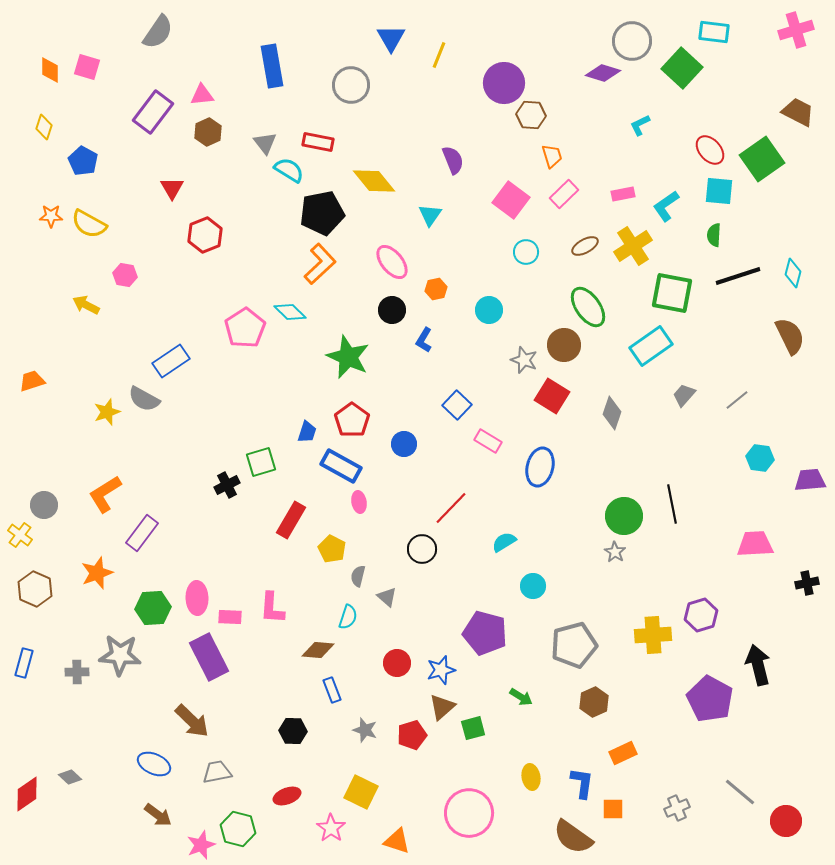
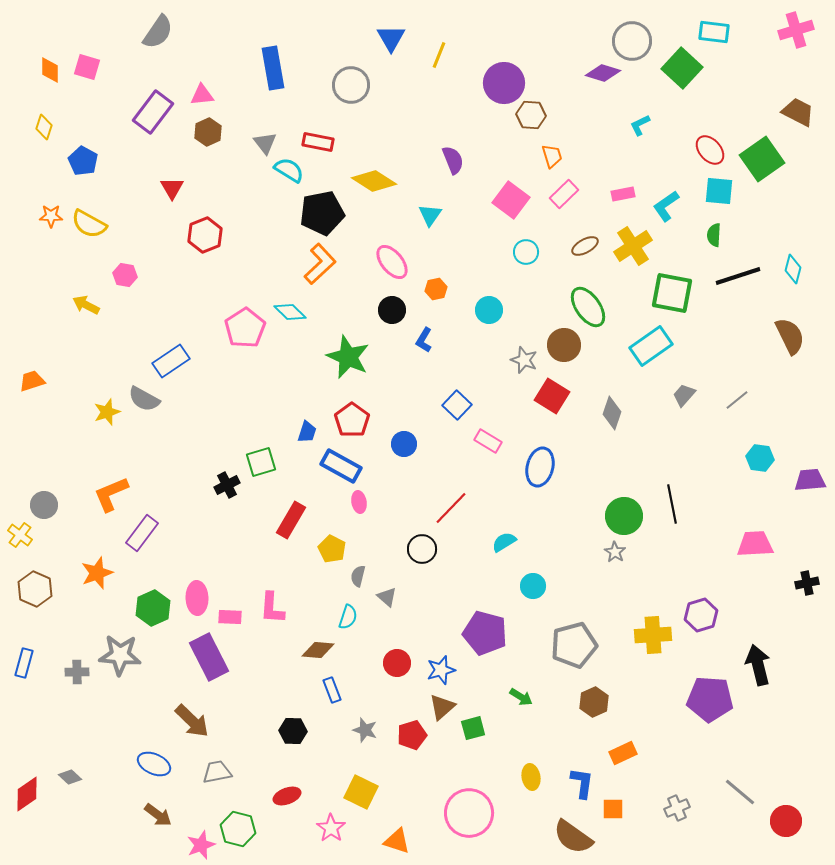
blue rectangle at (272, 66): moved 1 px right, 2 px down
yellow diamond at (374, 181): rotated 18 degrees counterclockwise
cyan diamond at (793, 273): moved 4 px up
orange L-shape at (105, 494): moved 6 px right; rotated 9 degrees clockwise
green hexagon at (153, 608): rotated 20 degrees counterclockwise
purple pentagon at (710, 699): rotated 24 degrees counterclockwise
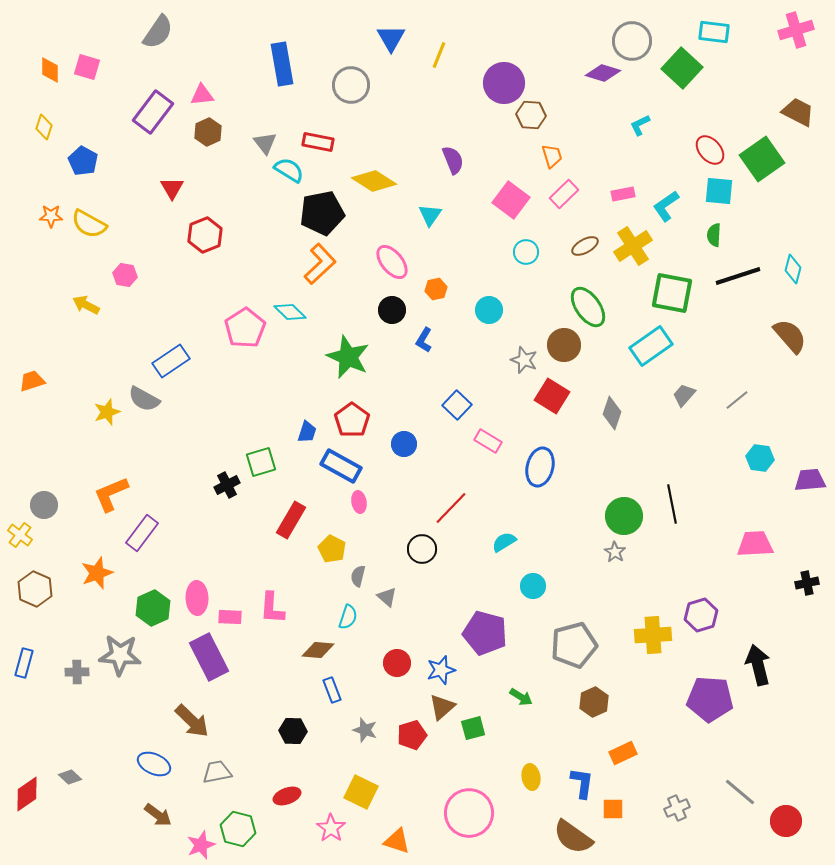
blue rectangle at (273, 68): moved 9 px right, 4 px up
brown semicircle at (790, 336): rotated 15 degrees counterclockwise
